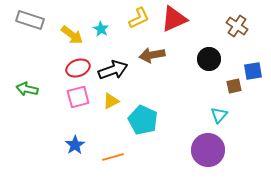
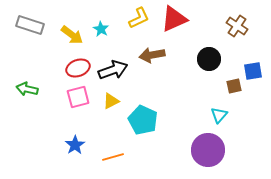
gray rectangle: moved 5 px down
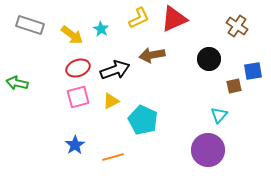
black arrow: moved 2 px right
green arrow: moved 10 px left, 6 px up
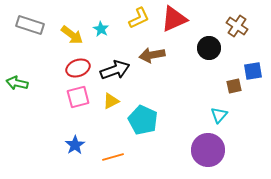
black circle: moved 11 px up
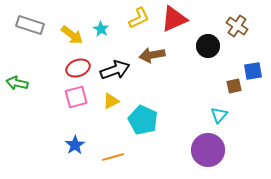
black circle: moved 1 px left, 2 px up
pink square: moved 2 px left
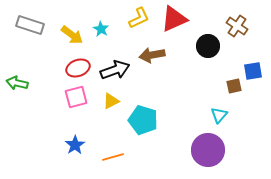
cyan pentagon: rotated 8 degrees counterclockwise
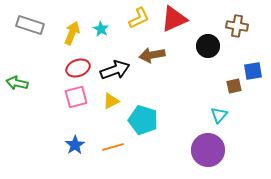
brown cross: rotated 25 degrees counterclockwise
yellow arrow: moved 2 px up; rotated 105 degrees counterclockwise
orange line: moved 10 px up
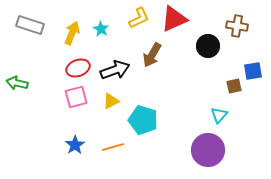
brown arrow: rotated 50 degrees counterclockwise
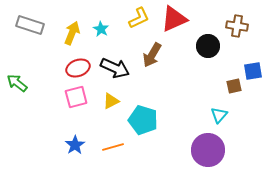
black arrow: moved 2 px up; rotated 44 degrees clockwise
green arrow: rotated 25 degrees clockwise
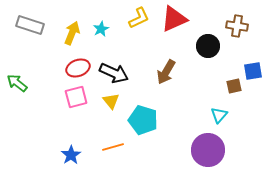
cyan star: rotated 14 degrees clockwise
brown arrow: moved 14 px right, 17 px down
black arrow: moved 1 px left, 5 px down
yellow triangle: rotated 42 degrees counterclockwise
blue star: moved 4 px left, 10 px down
